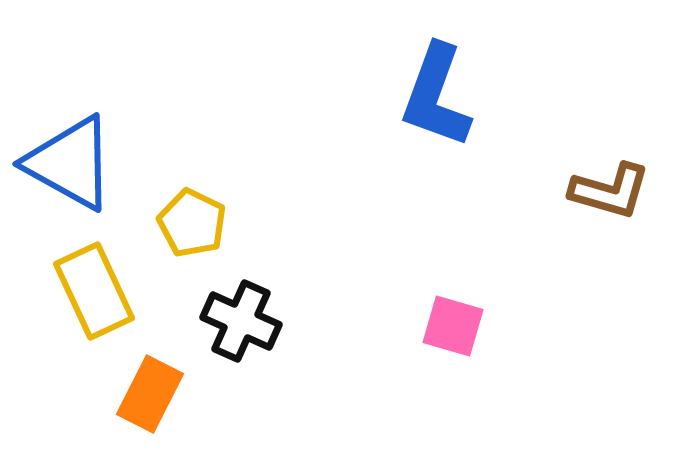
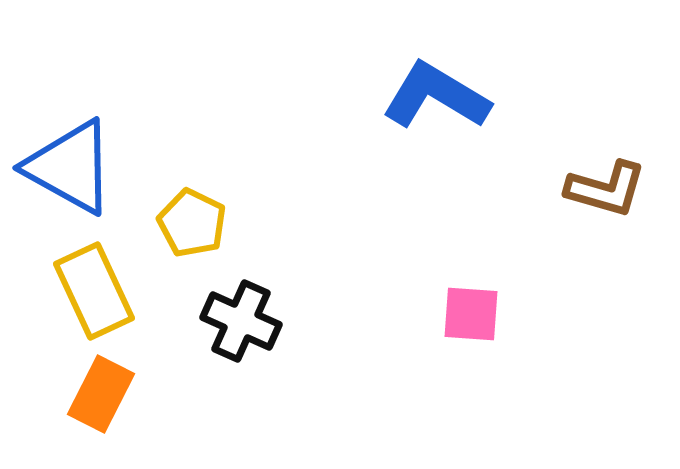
blue L-shape: rotated 101 degrees clockwise
blue triangle: moved 4 px down
brown L-shape: moved 4 px left, 2 px up
pink square: moved 18 px right, 12 px up; rotated 12 degrees counterclockwise
orange rectangle: moved 49 px left
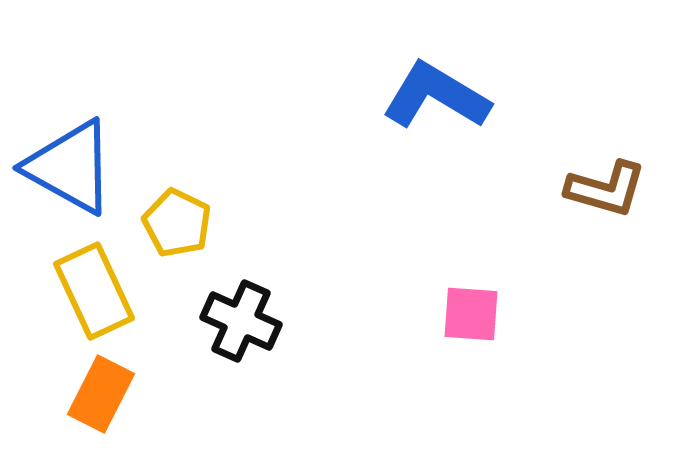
yellow pentagon: moved 15 px left
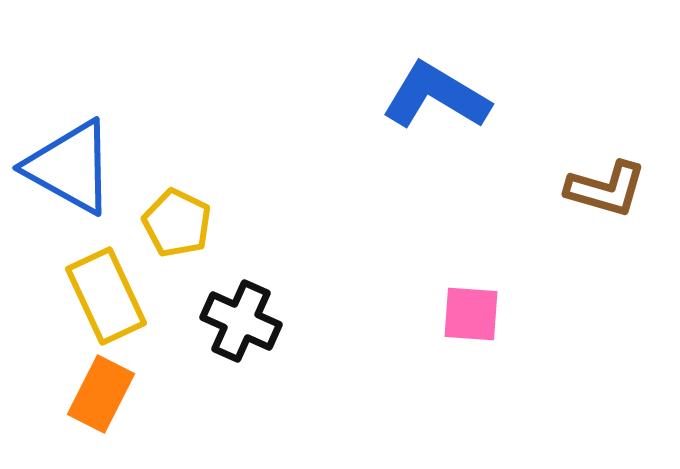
yellow rectangle: moved 12 px right, 5 px down
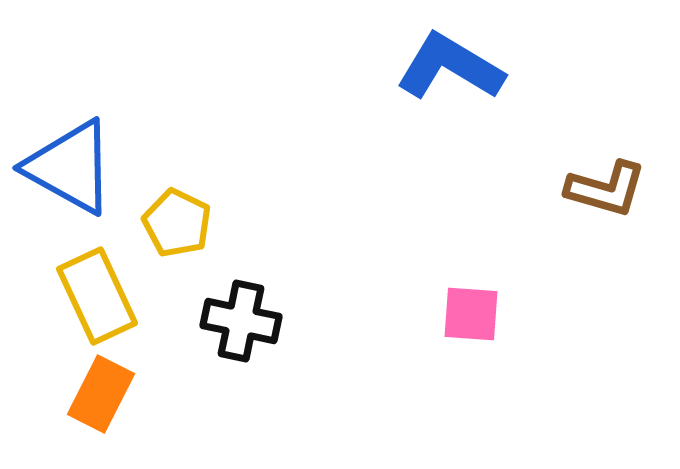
blue L-shape: moved 14 px right, 29 px up
yellow rectangle: moved 9 px left
black cross: rotated 12 degrees counterclockwise
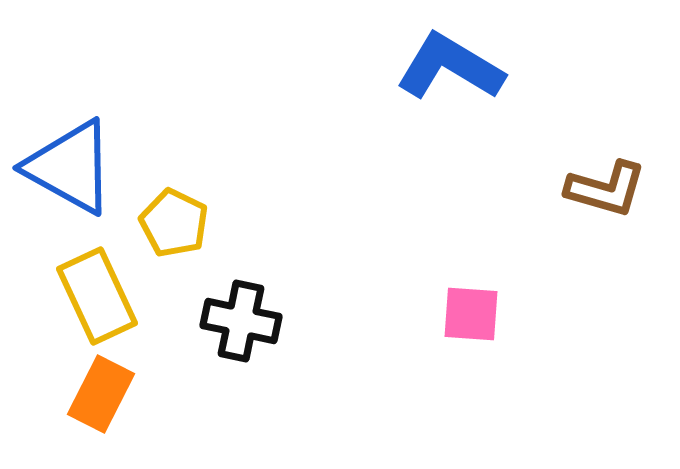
yellow pentagon: moved 3 px left
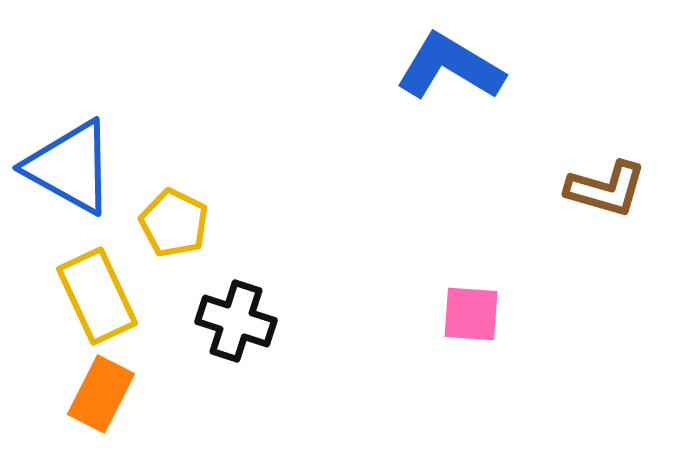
black cross: moved 5 px left; rotated 6 degrees clockwise
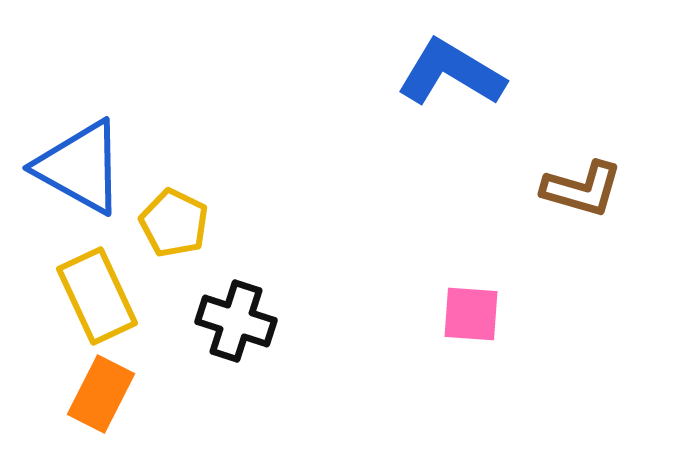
blue L-shape: moved 1 px right, 6 px down
blue triangle: moved 10 px right
brown L-shape: moved 24 px left
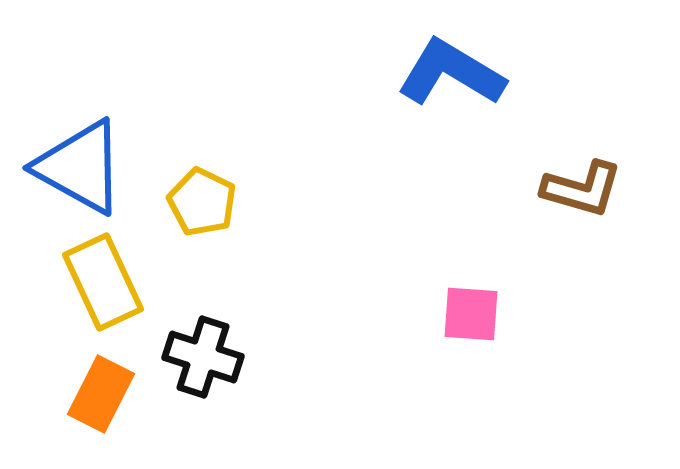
yellow pentagon: moved 28 px right, 21 px up
yellow rectangle: moved 6 px right, 14 px up
black cross: moved 33 px left, 36 px down
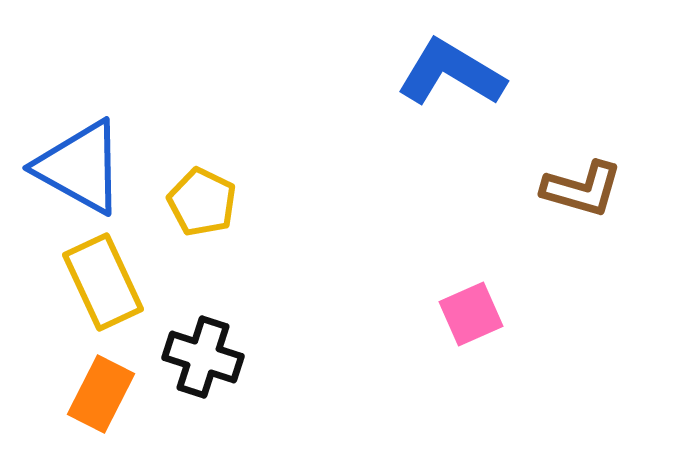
pink square: rotated 28 degrees counterclockwise
